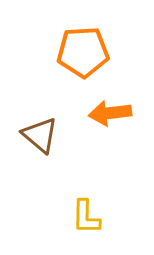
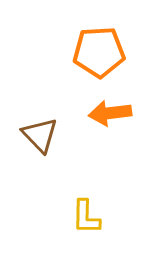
orange pentagon: moved 16 px right
brown triangle: rotated 6 degrees clockwise
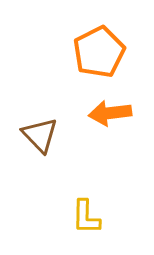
orange pentagon: rotated 24 degrees counterclockwise
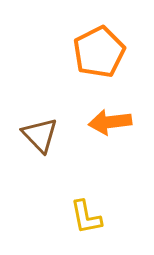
orange arrow: moved 9 px down
yellow L-shape: rotated 12 degrees counterclockwise
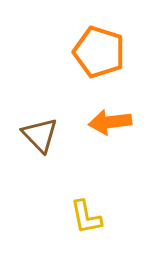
orange pentagon: rotated 27 degrees counterclockwise
